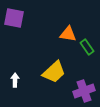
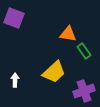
purple square: rotated 10 degrees clockwise
green rectangle: moved 3 px left, 4 px down
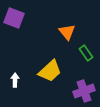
orange triangle: moved 1 px left, 2 px up; rotated 42 degrees clockwise
green rectangle: moved 2 px right, 2 px down
yellow trapezoid: moved 4 px left, 1 px up
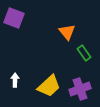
green rectangle: moved 2 px left
yellow trapezoid: moved 1 px left, 15 px down
purple cross: moved 4 px left, 2 px up
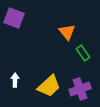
green rectangle: moved 1 px left
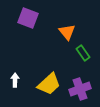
purple square: moved 14 px right
yellow trapezoid: moved 2 px up
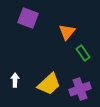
orange triangle: rotated 18 degrees clockwise
